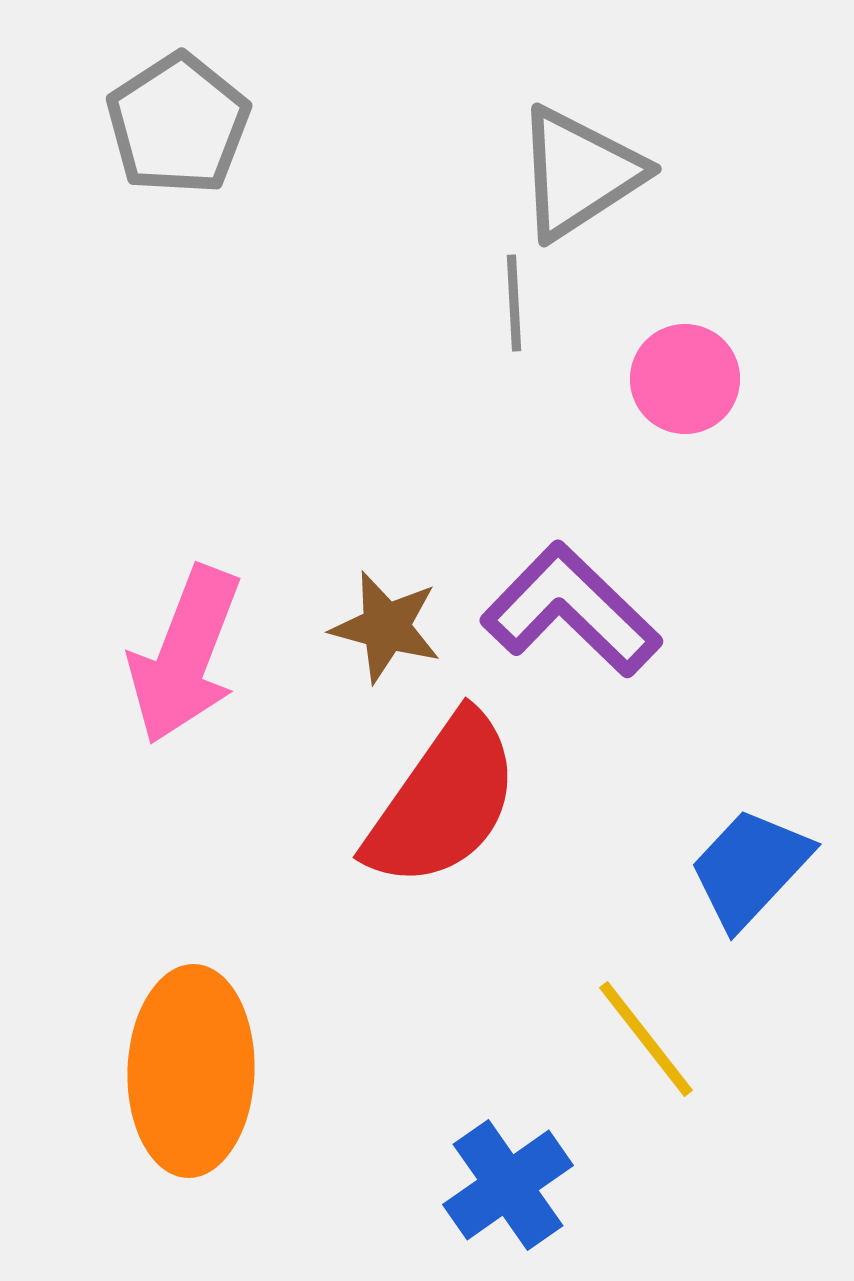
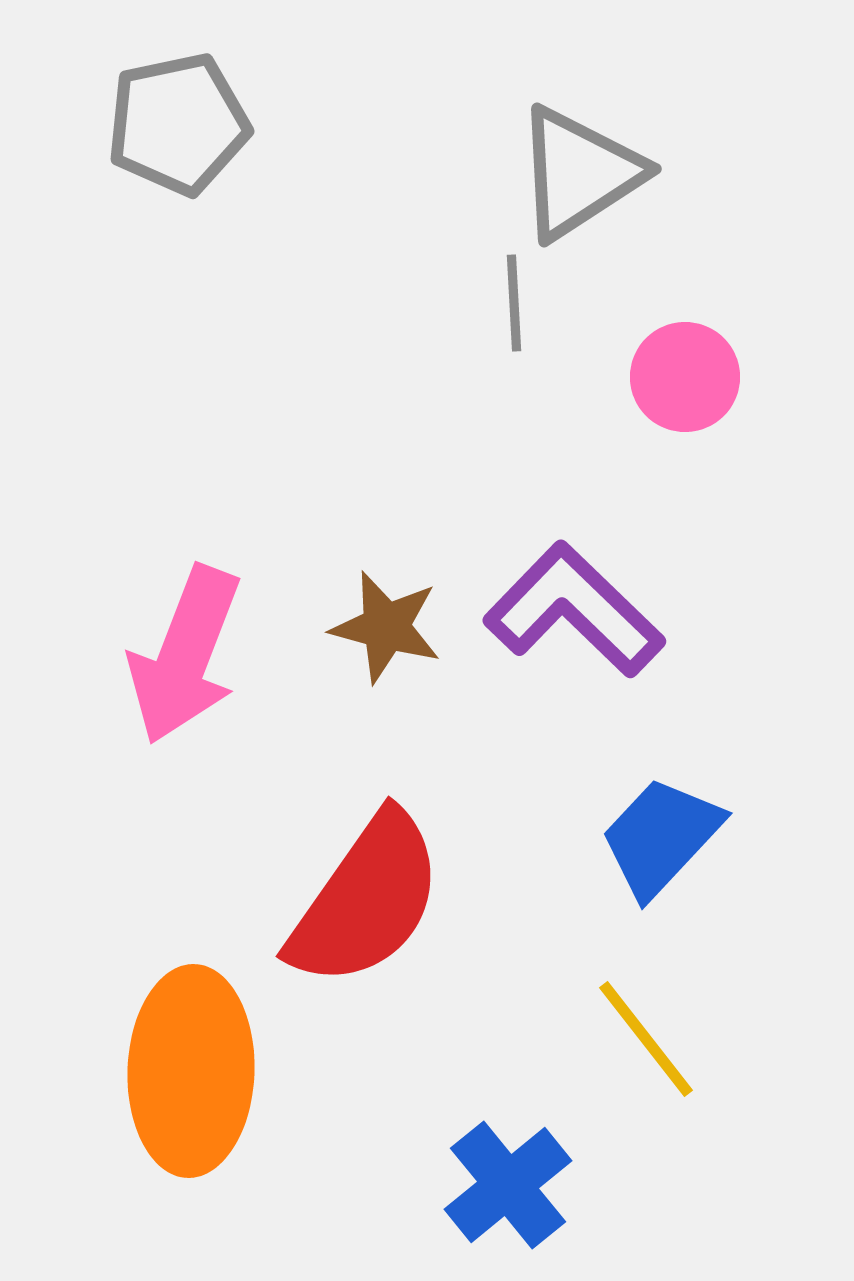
gray pentagon: rotated 21 degrees clockwise
pink circle: moved 2 px up
purple L-shape: moved 3 px right
red semicircle: moved 77 px left, 99 px down
blue trapezoid: moved 89 px left, 31 px up
blue cross: rotated 4 degrees counterclockwise
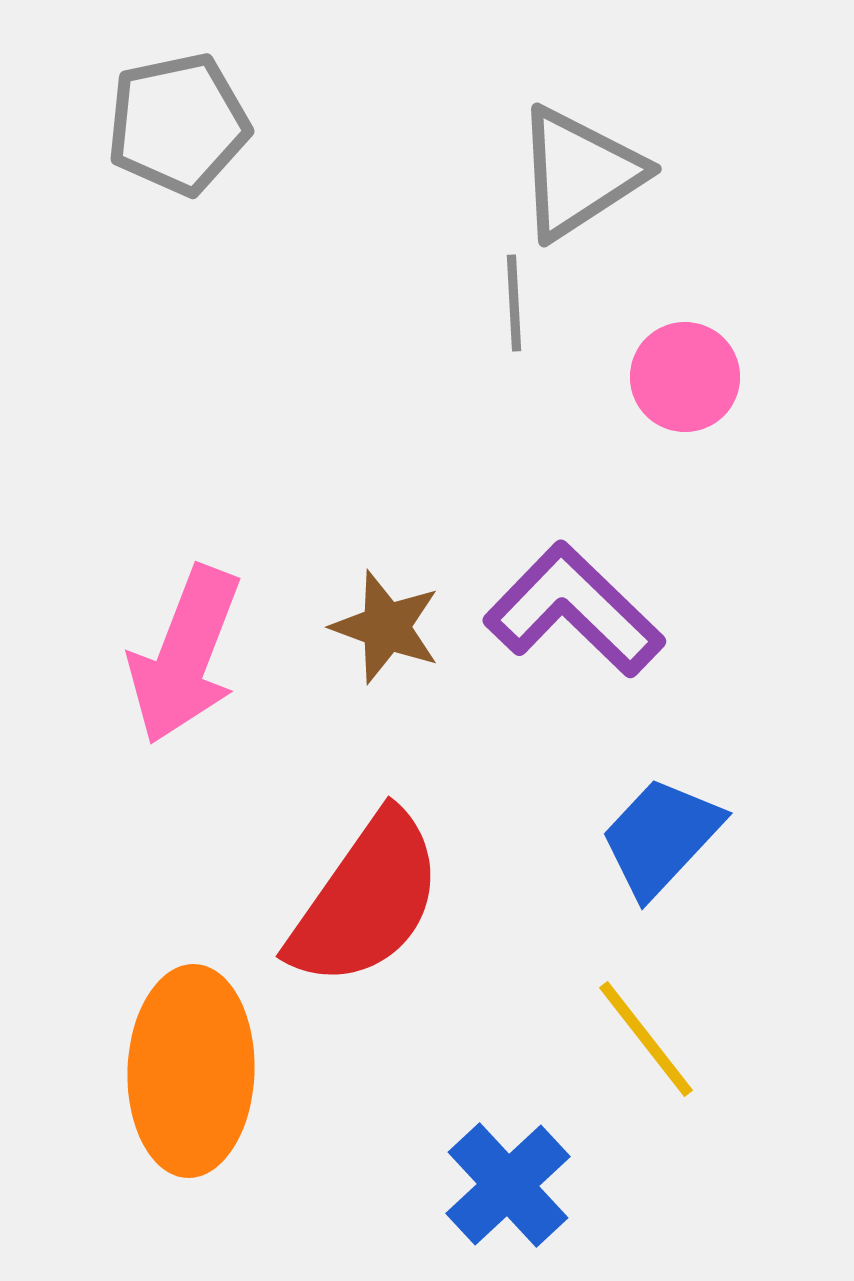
brown star: rotated 5 degrees clockwise
blue cross: rotated 4 degrees counterclockwise
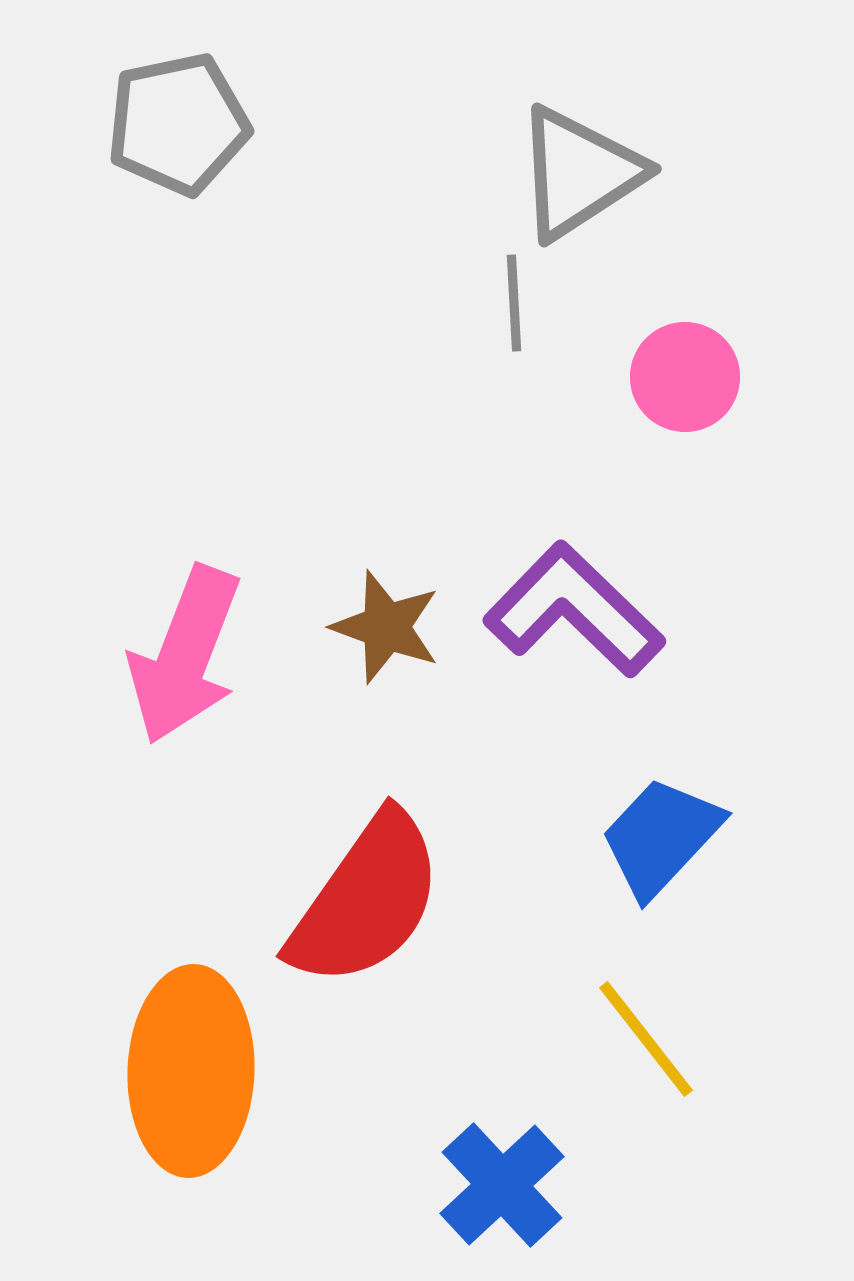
blue cross: moved 6 px left
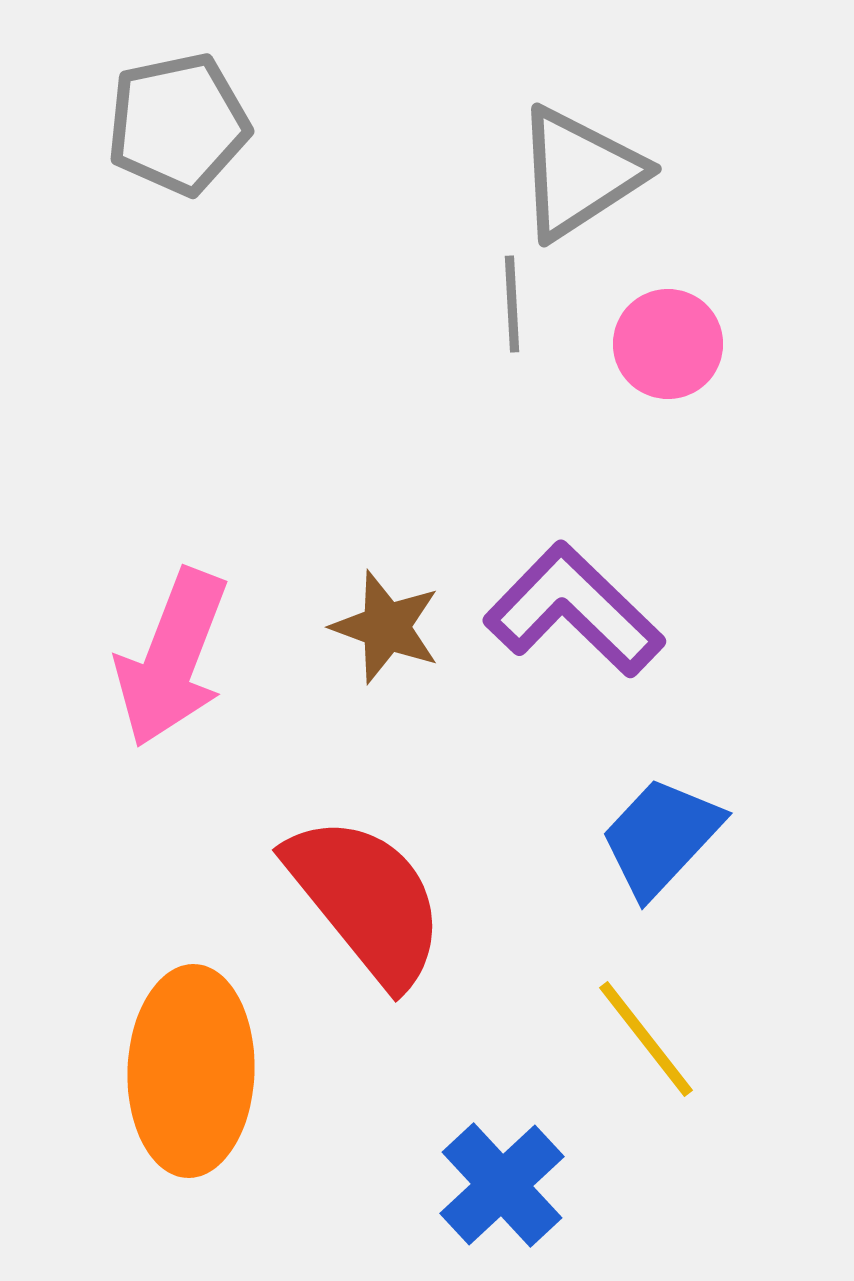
gray line: moved 2 px left, 1 px down
pink circle: moved 17 px left, 33 px up
pink arrow: moved 13 px left, 3 px down
red semicircle: rotated 74 degrees counterclockwise
